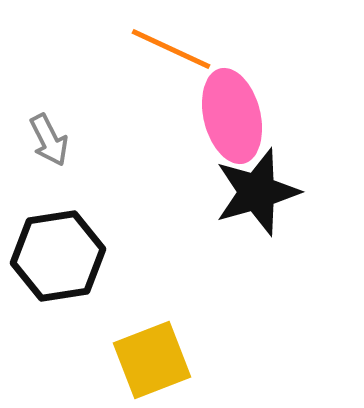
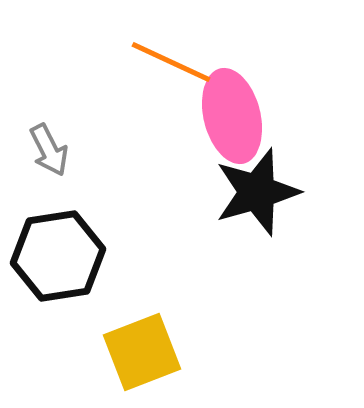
orange line: moved 13 px down
gray arrow: moved 10 px down
yellow square: moved 10 px left, 8 px up
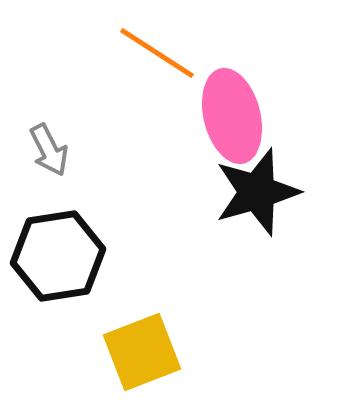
orange line: moved 14 px left, 9 px up; rotated 8 degrees clockwise
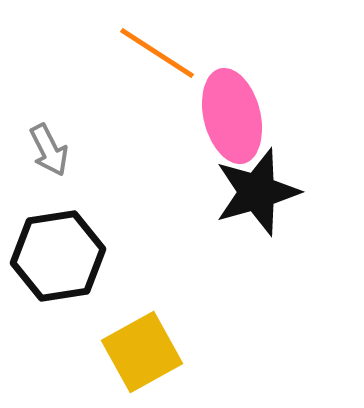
yellow square: rotated 8 degrees counterclockwise
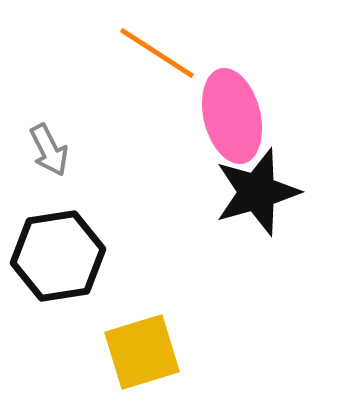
yellow square: rotated 12 degrees clockwise
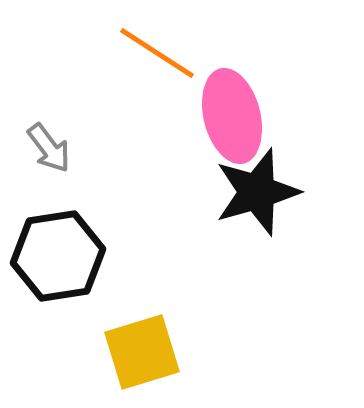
gray arrow: moved 2 px up; rotated 10 degrees counterclockwise
